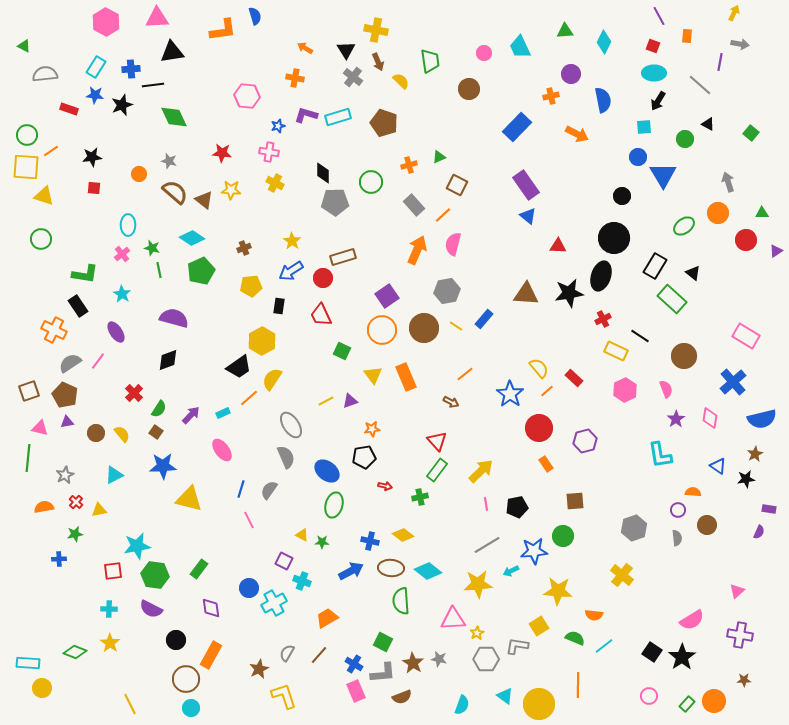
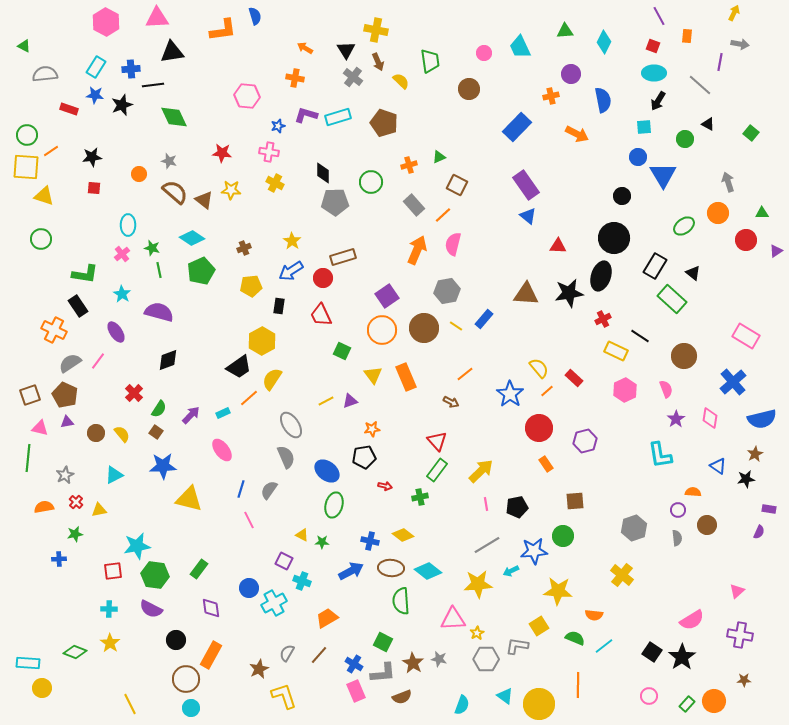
purple semicircle at (174, 318): moved 15 px left, 6 px up
brown square at (29, 391): moved 1 px right, 4 px down
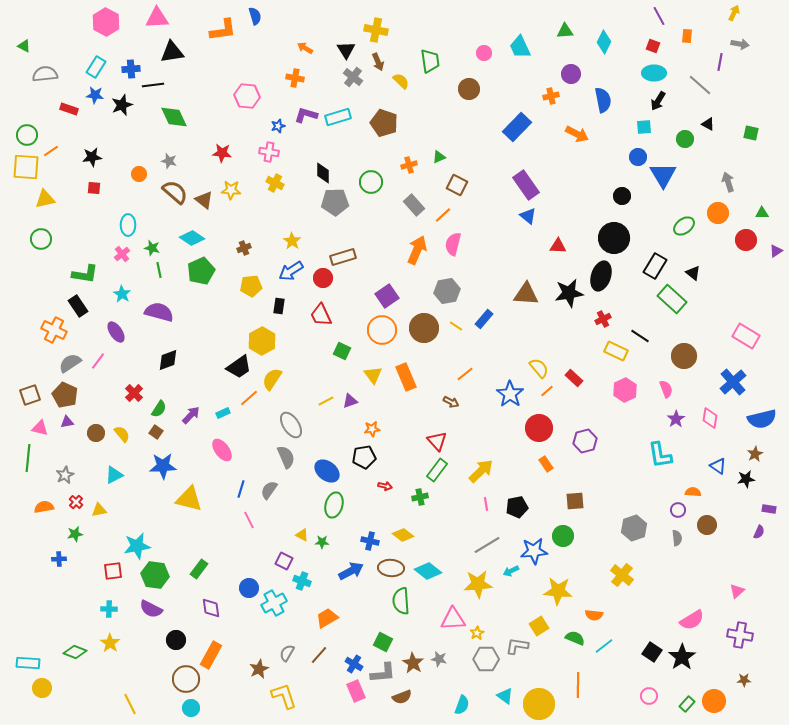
green square at (751, 133): rotated 28 degrees counterclockwise
yellow triangle at (44, 196): moved 1 px right, 3 px down; rotated 30 degrees counterclockwise
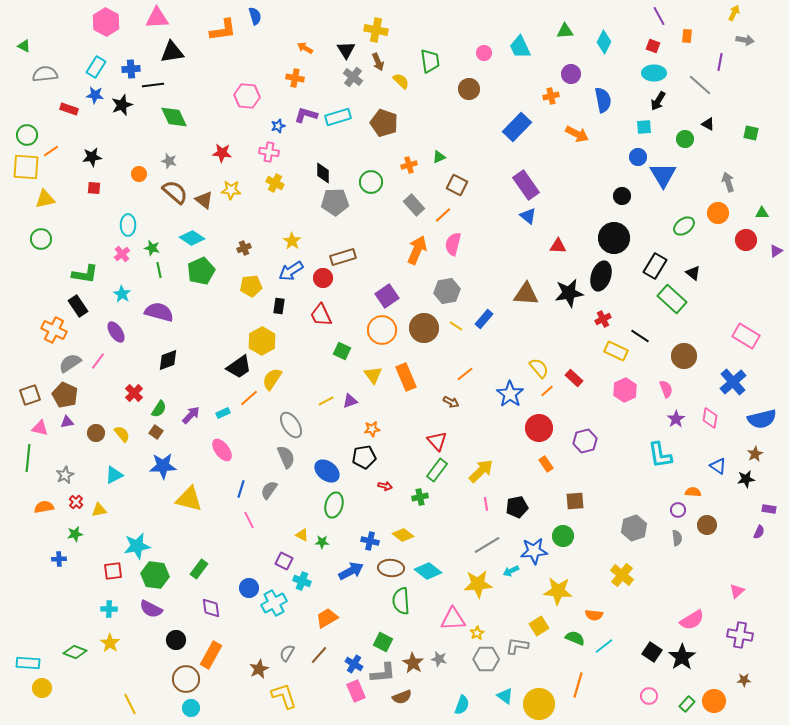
gray arrow at (740, 44): moved 5 px right, 4 px up
orange line at (578, 685): rotated 15 degrees clockwise
